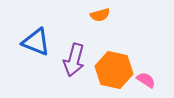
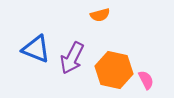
blue triangle: moved 7 px down
purple arrow: moved 2 px left, 2 px up; rotated 12 degrees clockwise
pink semicircle: rotated 30 degrees clockwise
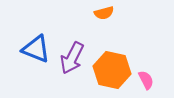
orange semicircle: moved 4 px right, 2 px up
orange hexagon: moved 2 px left
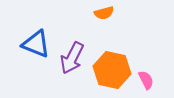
blue triangle: moved 5 px up
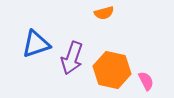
blue triangle: rotated 40 degrees counterclockwise
purple arrow: rotated 8 degrees counterclockwise
pink semicircle: moved 1 px down
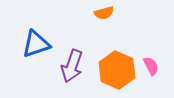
purple arrow: moved 8 px down
orange hexagon: moved 5 px right; rotated 12 degrees clockwise
pink semicircle: moved 5 px right, 15 px up
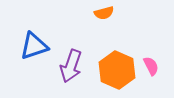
blue triangle: moved 2 px left, 2 px down
purple arrow: moved 1 px left
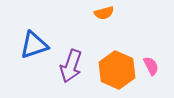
blue triangle: moved 1 px up
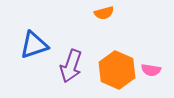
pink semicircle: moved 4 px down; rotated 126 degrees clockwise
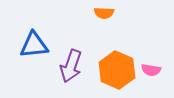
orange semicircle: rotated 18 degrees clockwise
blue triangle: rotated 12 degrees clockwise
